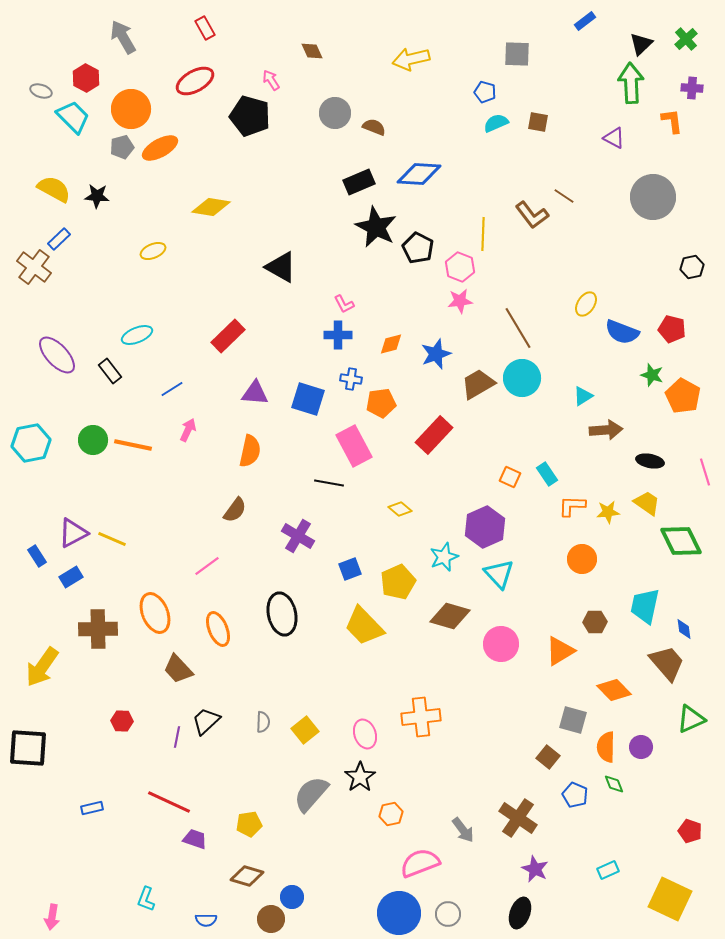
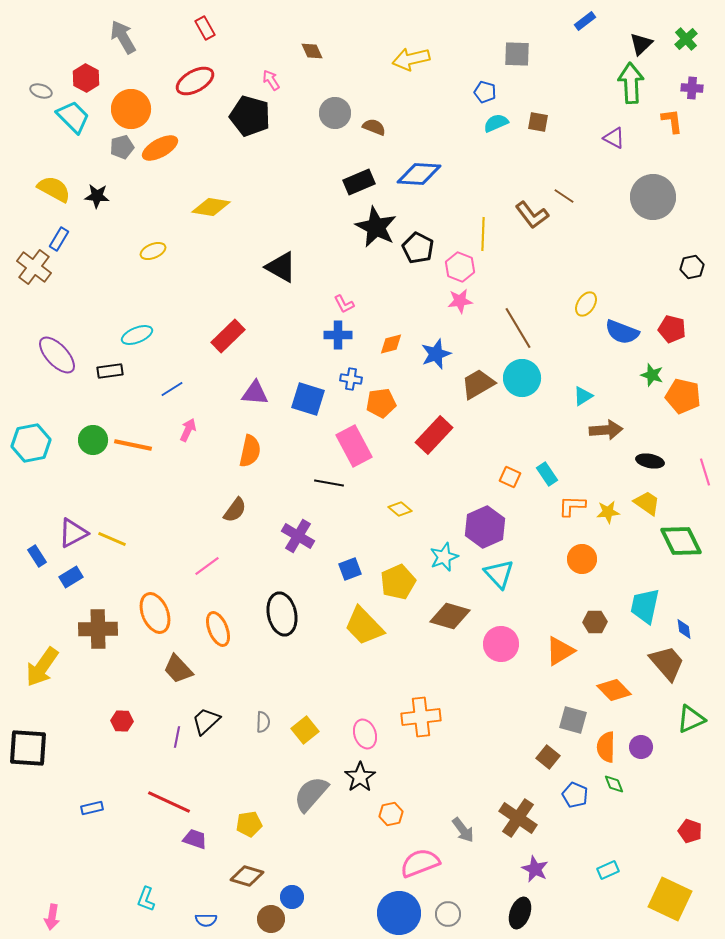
blue rectangle at (59, 239): rotated 15 degrees counterclockwise
black rectangle at (110, 371): rotated 60 degrees counterclockwise
orange pentagon at (683, 396): rotated 16 degrees counterclockwise
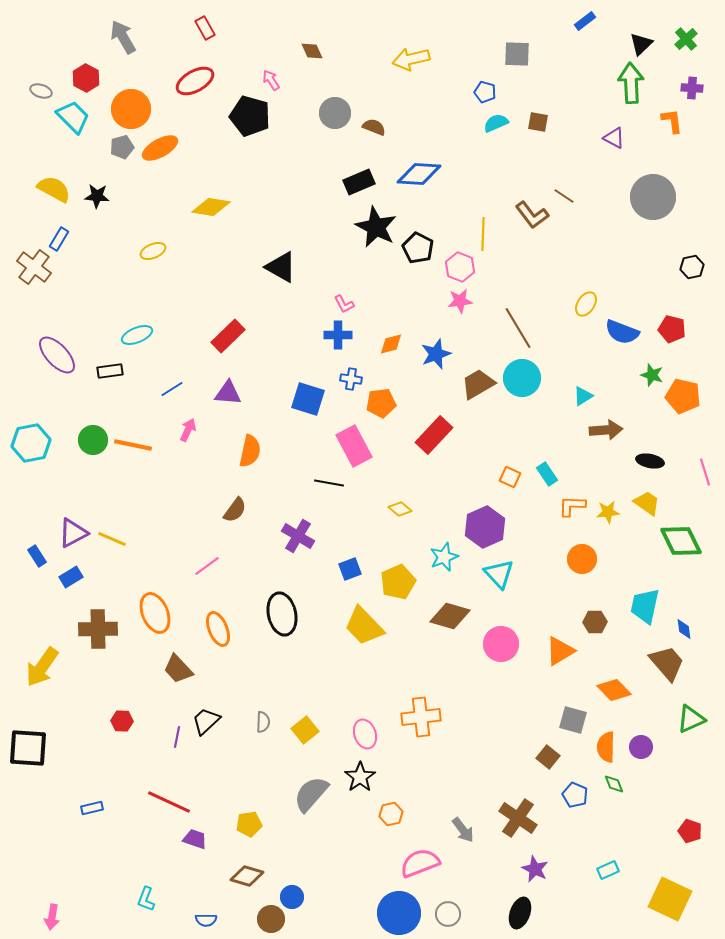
purple triangle at (255, 393): moved 27 px left
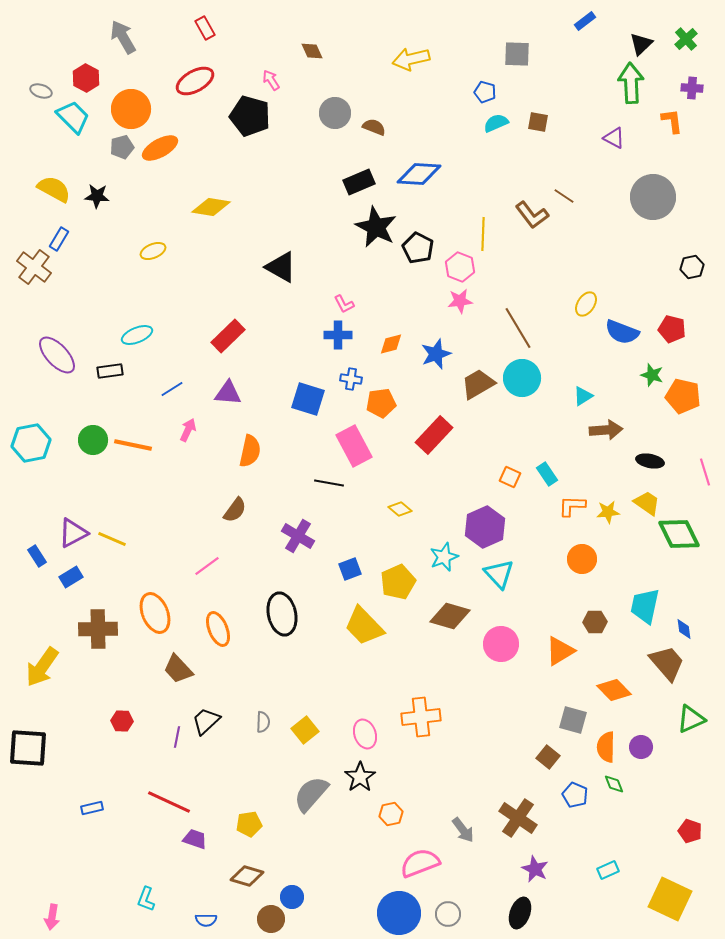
green diamond at (681, 541): moved 2 px left, 7 px up
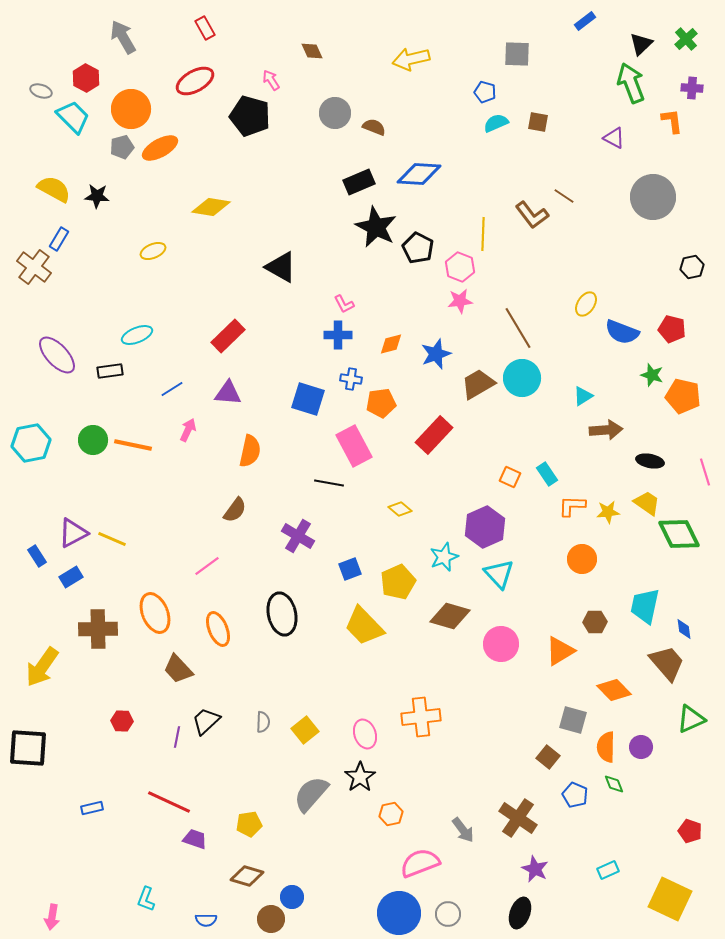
green arrow at (631, 83): rotated 18 degrees counterclockwise
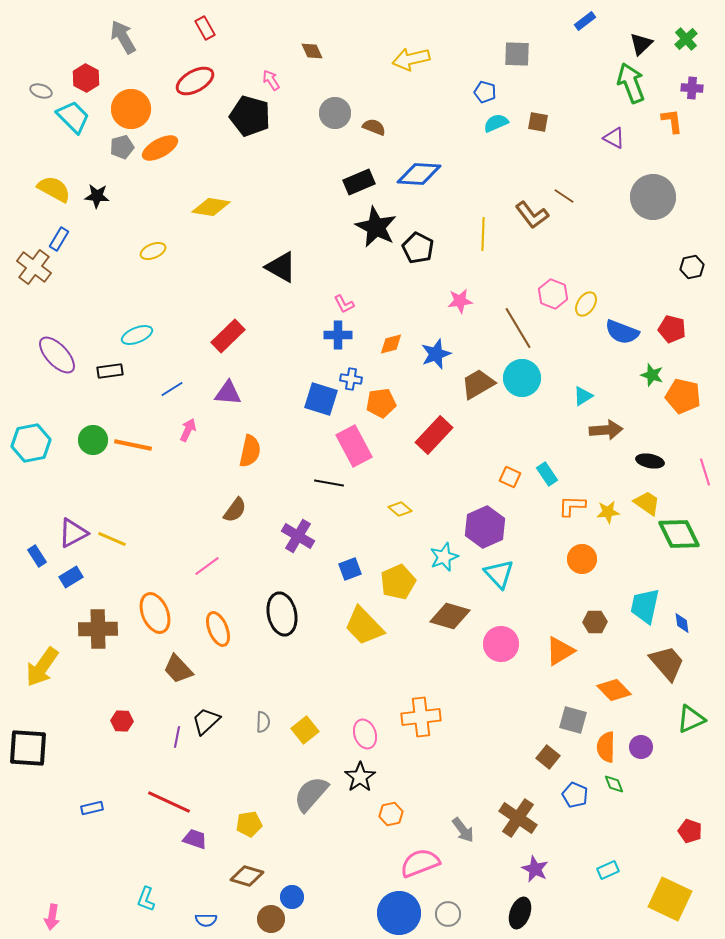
pink hexagon at (460, 267): moved 93 px right, 27 px down
blue square at (308, 399): moved 13 px right
blue diamond at (684, 629): moved 2 px left, 6 px up
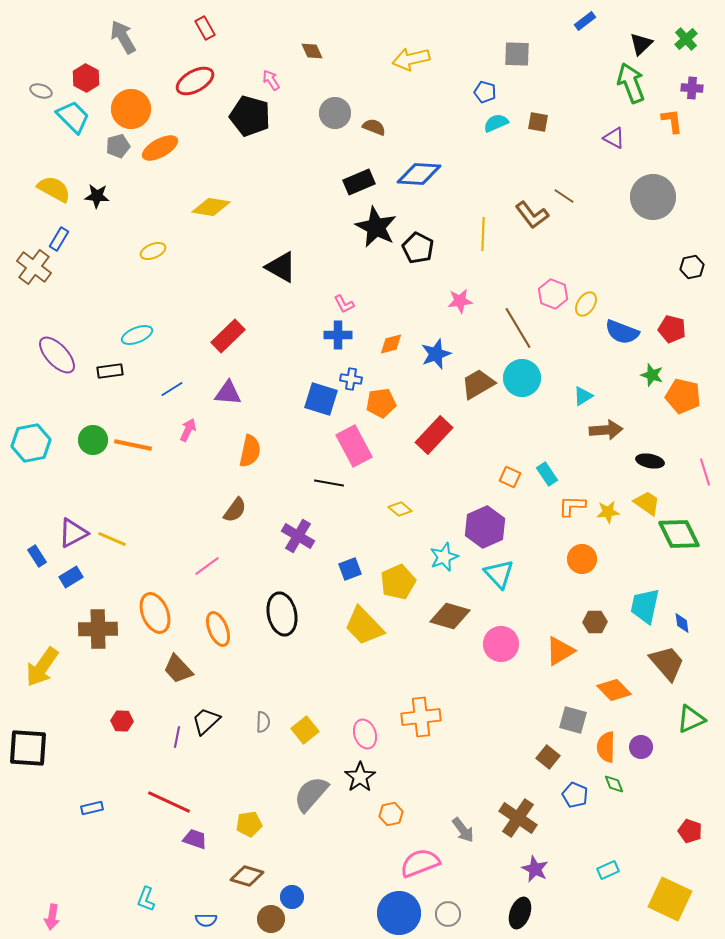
gray pentagon at (122, 147): moved 4 px left, 1 px up
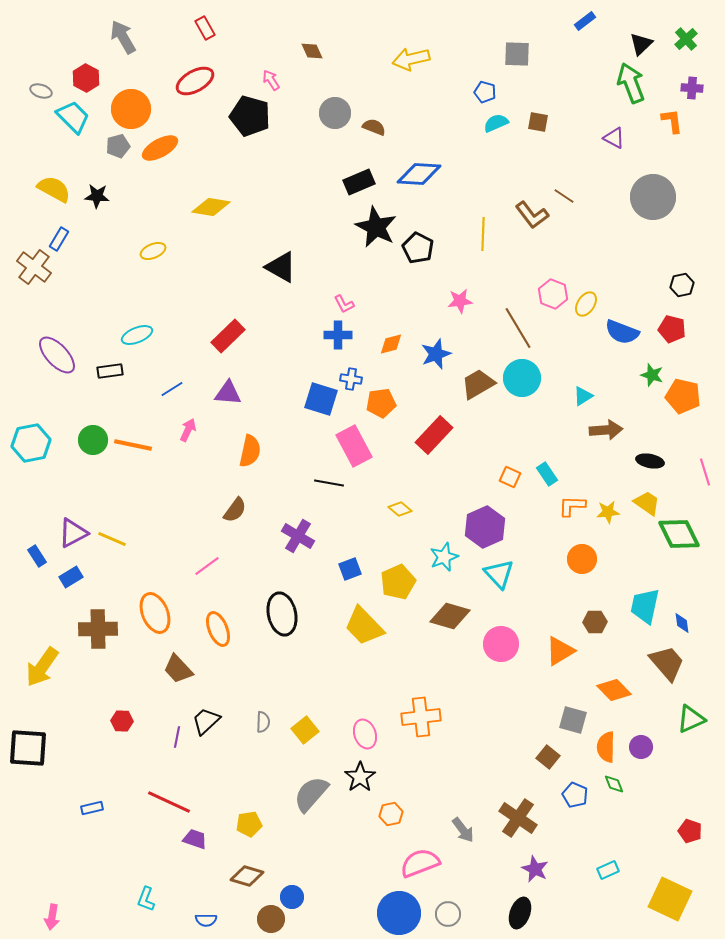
black hexagon at (692, 267): moved 10 px left, 18 px down
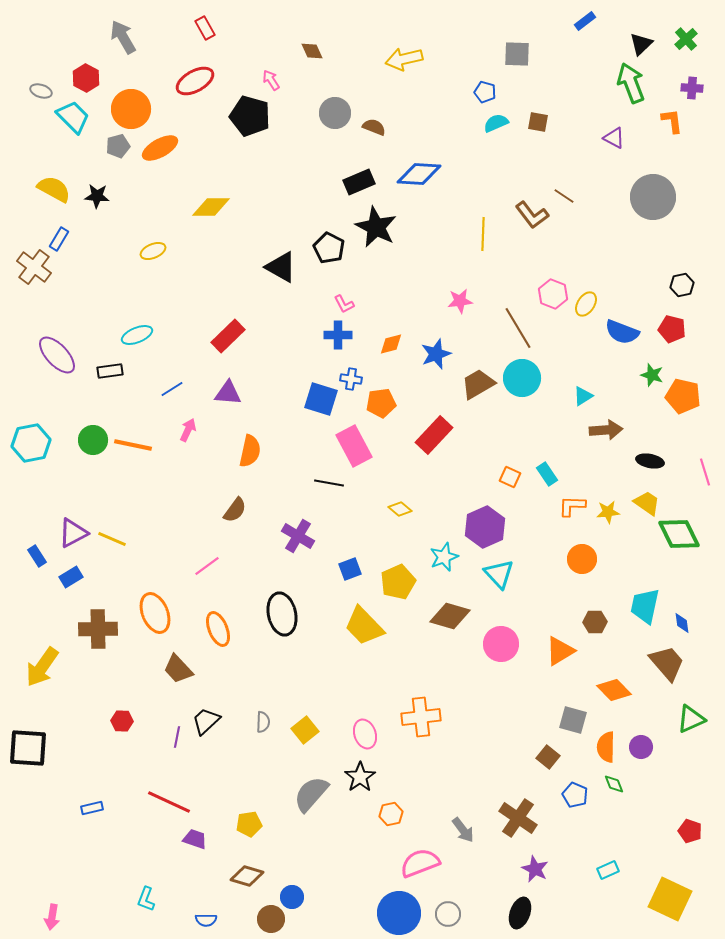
yellow arrow at (411, 59): moved 7 px left
yellow diamond at (211, 207): rotated 9 degrees counterclockwise
black pentagon at (418, 248): moved 89 px left
